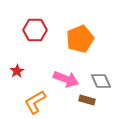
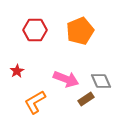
orange pentagon: moved 8 px up
brown rectangle: moved 1 px left, 1 px up; rotated 49 degrees counterclockwise
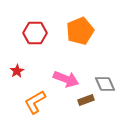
red hexagon: moved 3 px down
gray diamond: moved 4 px right, 3 px down
brown rectangle: moved 1 px down; rotated 14 degrees clockwise
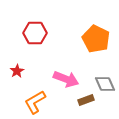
orange pentagon: moved 16 px right, 8 px down; rotated 24 degrees counterclockwise
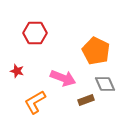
orange pentagon: moved 12 px down
red star: rotated 24 degrees counterclockwise
pink arrow: moved 3 px left, 1 px up
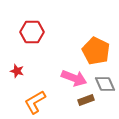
red hexagon: moved 3 px left, 1 px up
pink arrow: moved 11 px right
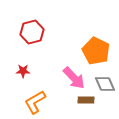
red hexagon: rotated 15 degrees counterclockwise
red star: moved 6 px right; rotated 16 degrees counterclockwise
pink arrow: rotated 25 degrees clockwise
brown rectangle: rotated 21 degrees clockwise
